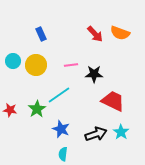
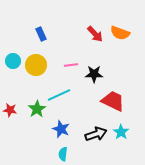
cyan line: rotated 10 degrees clockwise
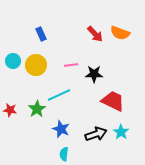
cyan semicircle: moved 1 px right
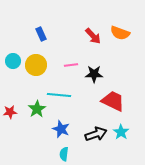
red arrow: moved 2 px left, 2 px down
cyan line: rotated 30 degrees clockwise
red star: moved 2 px down; rotated 16 degrees counterclockwise
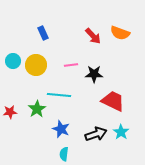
blue rectangle: moved 2 px right, 1 px up
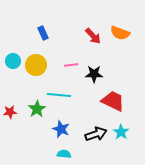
cyan semicircle: rotated 88 degrees clockwise
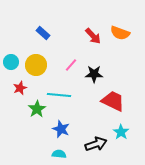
blue rectangle: rotated 24 degrees counterclockwise
cyan circle: moved 2 px left, 1 px down
pink line: rotated 40 degrees counterclockwise
red star: moved 10 px right, 24 px up; rotated 16 degrees counterclockwise
black arrow: moved 10 px down
cyan semicircle: moved 5 px left
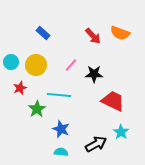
black arrow: rotated 10 degrees counterclockwise
cyan semicircle: moved 2 px right, 2 px up
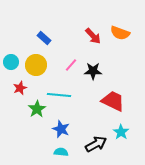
blue rectangle: moved 1 px right, 5 px down
black star: moved 1 px left, 3 px up
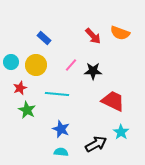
cyan line: moved 2 px left, 1 px up
green star: moved 10 px left, 1 px down; rotated 12 degrees counterclockwise
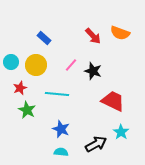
black star: rotated 18 degrees clockwise
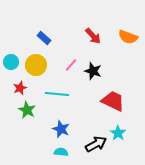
orange semicircle: moved 8 px right, 4 px down
cyan star: moved 3 px left, 1 px down
